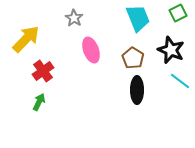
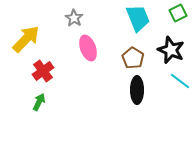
pink ellipse: moved 3 px left, 2 px up
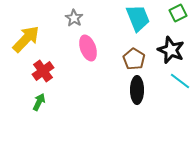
brown pentagon: moved 1 px right, 1 px down
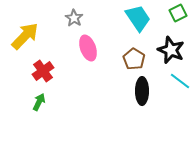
cyan trapezoid: rotated 12 degrees counterclockwise
yellow arrow: moved 1 px left, 3 px up
black ellipse: moved 5 px right, 1 px down
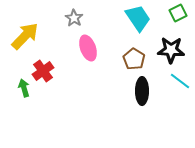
black star: rotated 20 degrees counterclockwise
green arrow: moved 15 px left, 14 px up; rotated 42 degrees counterclockwise
